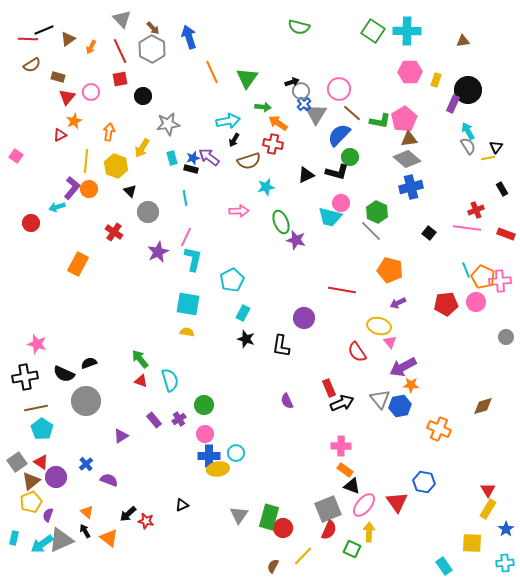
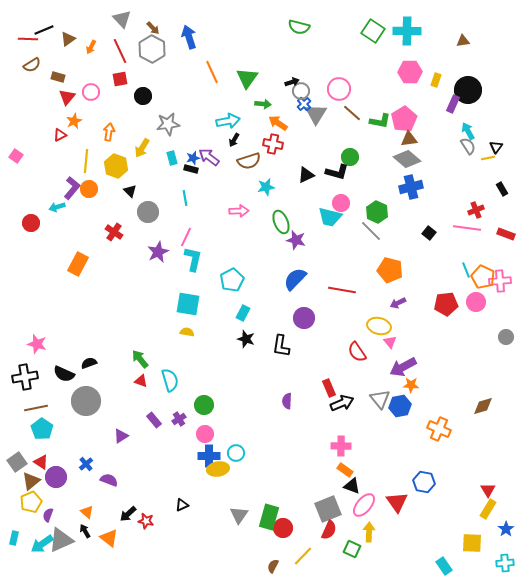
green arrow at (263, 107): moved 3 px up
blue semicircle at (339, 135): moved 44 px left, 144 px down
purple semicircle at (287, 401): rotated 28 degrees clockwise
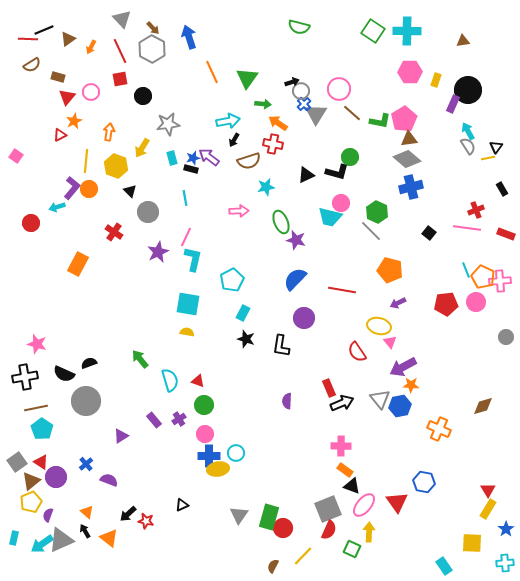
red triangle at (141, 381): moved 57 px right
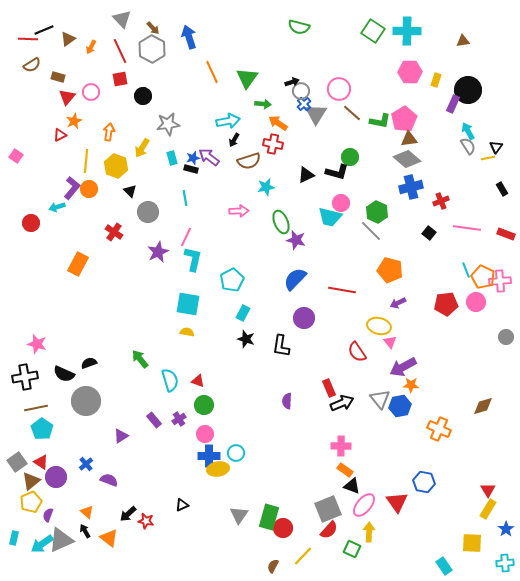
red cross at (476, 210): moved 35 px left, 9 px up
red semicircle at (329, 530): rotated 18 degrees clockwise
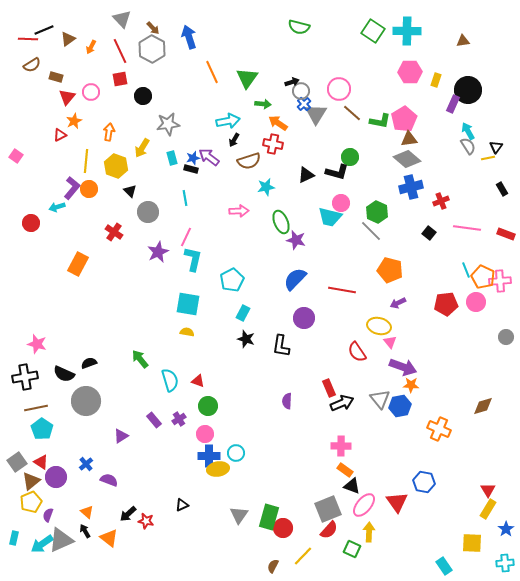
brown rectangle at (58, 77): moved 2 px left
purple arrow at (403, 367): rotated 132 degrees counterclockwise
green circle at (204, 405): moved 4 px right, 1 px down
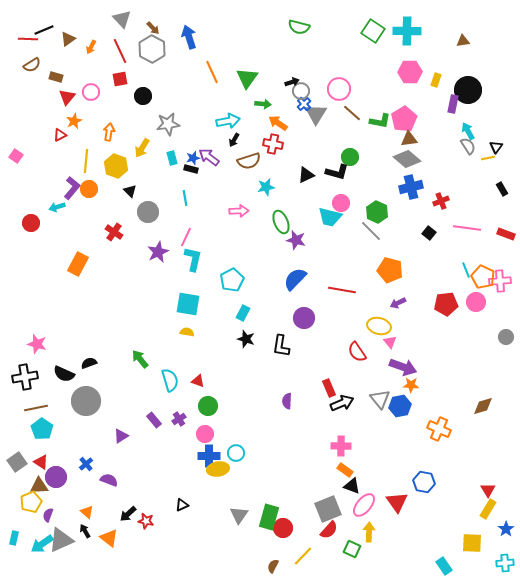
purple rectangle at (453, 104): rotated 12 degrees counterclockwise
brown triangle at (31, 481): moved 8 px right, 5 px down; rotated 36 degrees clockwise
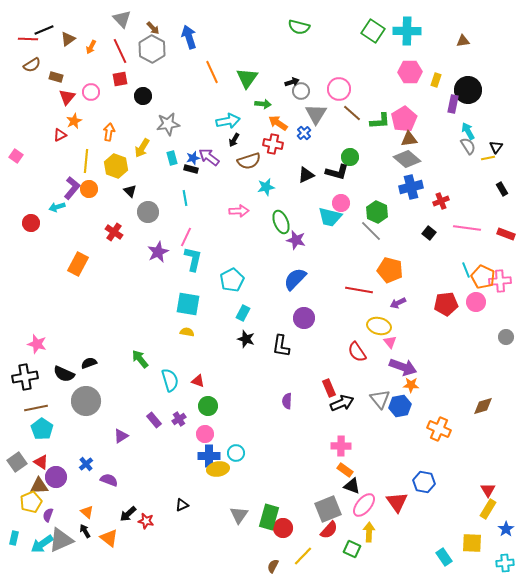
blue cross at (304, 104): moved 29 px down
green L-shape at (380, 121): rotated 15 degrees counterclockwise
red line at (342, 290): moved 17 px right
cyan rectangle at (444, 566): moved 9 px up
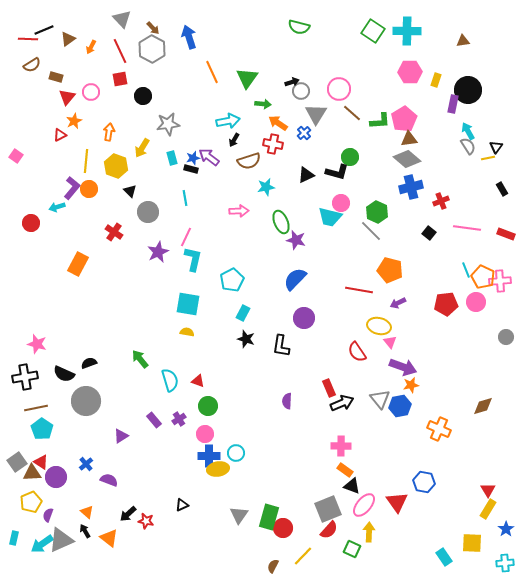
orange star at (411, 385): rotated 14 degrees counterclockwise
brown triangle at (39, 486): moved 7 px left, 13 px up
